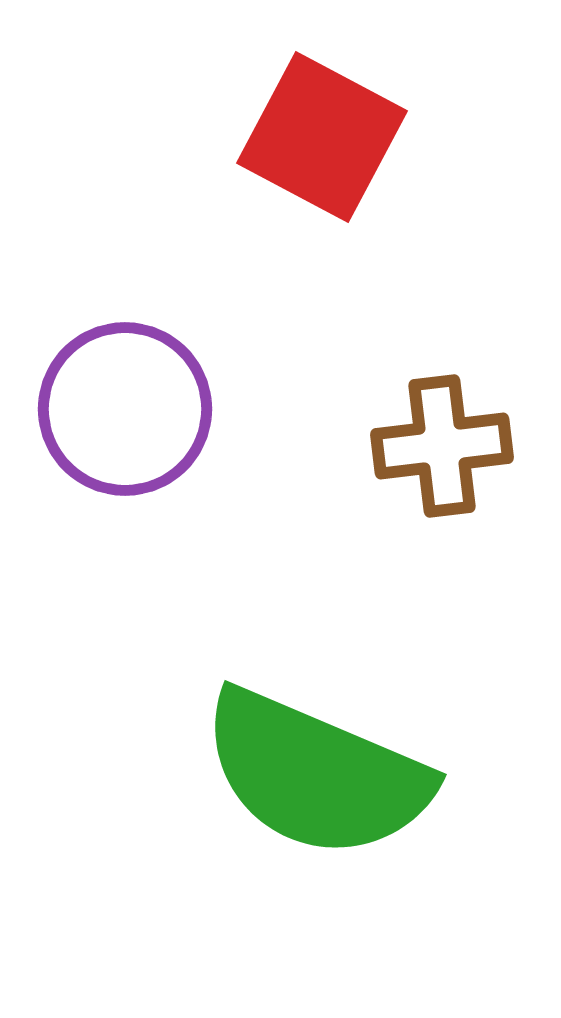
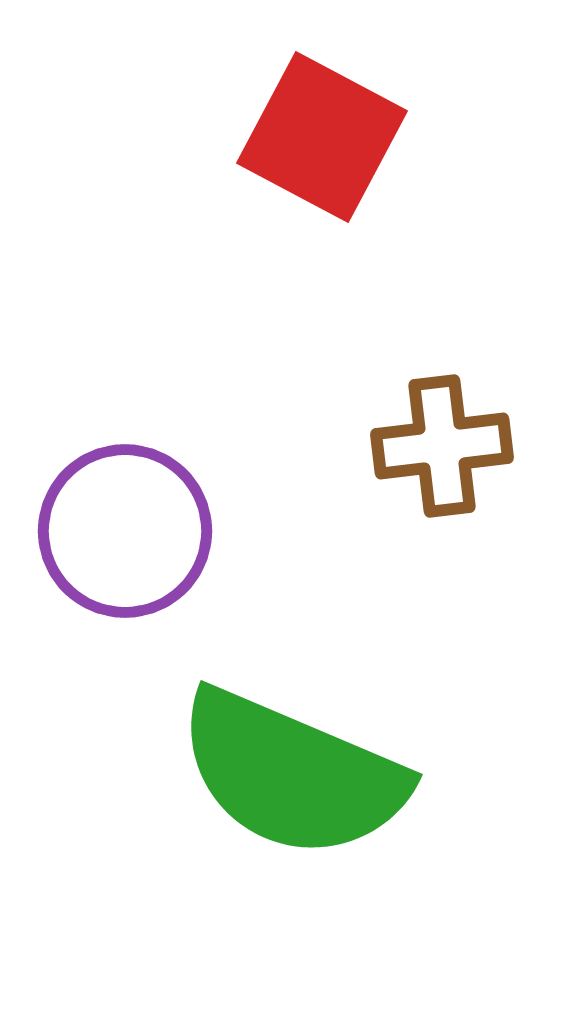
purple circle: moved 122 px down
green semicircle: moved 24 px left
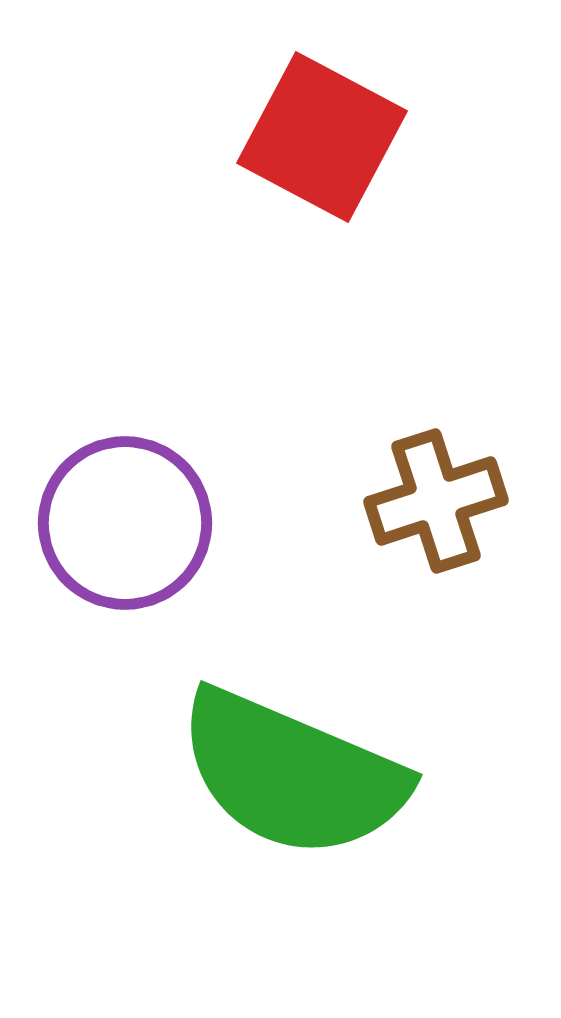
brown cross: moved 6 px left, 55 px down; rotated 11 degrees counterclockwise
purple circle: moved 8 px up
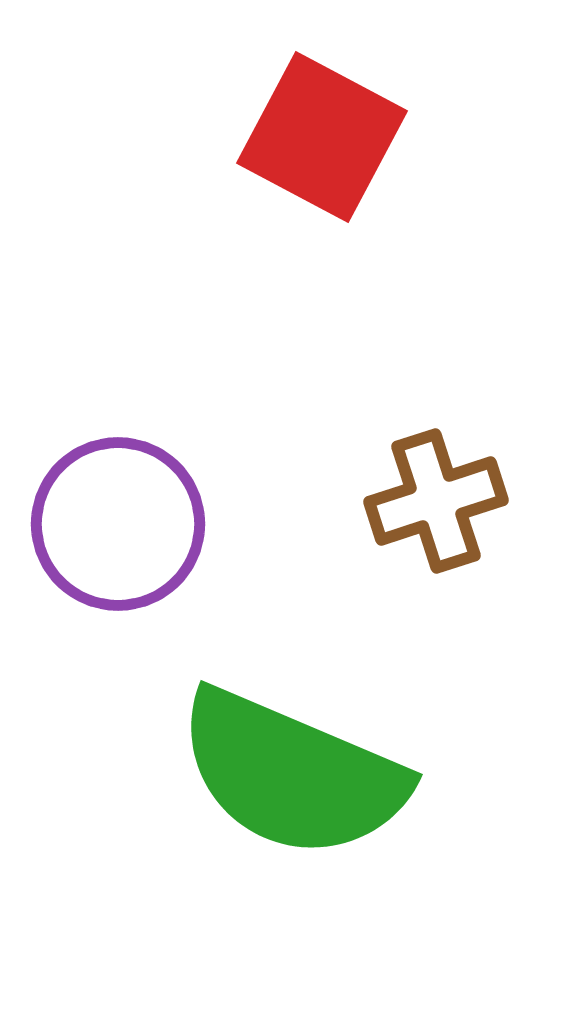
purple circle: moved 7 px left, 1 px down
